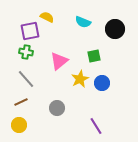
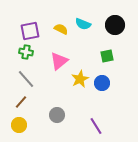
yellow semicircle: moved 14 px right, 12 px down
cyan semicircle: moved 2 px down
black circle: moved 4 px up
green square: moved 13 px right
brown line: rotated 24 degrees counterclockwise
gray circle: moved 7 px down
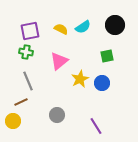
cyan semicircle: moved 3 px down; rotated 56 degrees counterclockwise
gray line: moved 2 px right, 2 px down; rotated 18 degrees clockwise
brown line: rotated 24 degrees clockwise
yellow circle: moved 6 px left, 4 px up
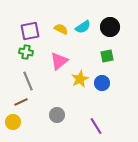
black circle: moved 5 px left, 2 px down
yellow circle: moved 1 px down
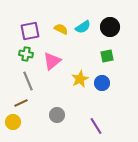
green cross: moved 2 px down
pink triangle: moved 7 px left
brown line: moved 1 px down
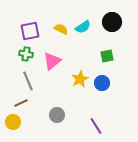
black circle: moved 2 px right, 5 px up
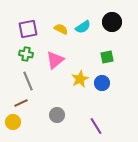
purple square: moved 2 px left, 2 px up
green square: moved 1 px down
pink triangle: moved 3 px right, 1 px up
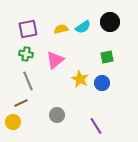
black circle: moved 2 px left
yellow semicircle: rotated 40 degrees counterclockwise
yellow star: rotated 18 degrees counterclockwise
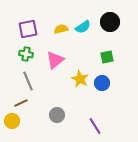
yellow circle: moved 1 px left, 1 px up
purple line: moved 1 px left
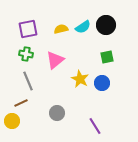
black circle: moved 4 px left, 3 px down
gray circle: moved 2 px up
